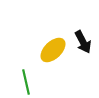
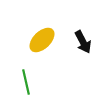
yellow ellipse: moved 11 px left, 10 px up
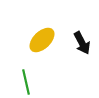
black arrow: moved 1 px left, 1 px down
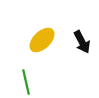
black arrow: moved 1 px up
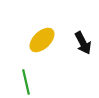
black arrow: moved 1 px right, 1 px down
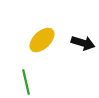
black arrow: rotated 45 degrees counterclockwise
